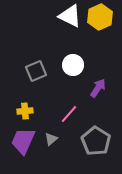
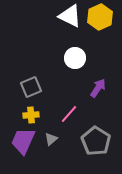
white circle: moved 2 px right, 7 px up
gray square: moved 5 px left, 16 px down
yellow cross: moved 6 px right, 4 px down
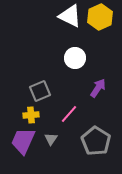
gray square: moved 9 px right, 4 px down
gray triangle: rotated 16 degrees counterclockwise
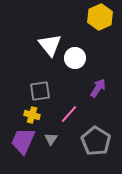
white triangle: moved 20 px left, 29 px down; rotated 25 degrees clockwise
gray square: rotated 15 degrees clockwise
yellow cross: moved 1 px right; rotated 21 degrees clockwise
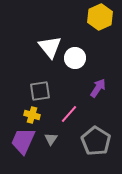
white triangle: moved 2 px down
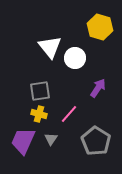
yellow hexagon: moved 10 px down; rotated 20 degrees counterclockwise
yellow cross: moved 7 px right, 1 px up
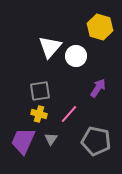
white triangle: rotated 20 degrees clockwise
white circle: moved 1 px right, 2 px up
gray pentagon: rotated 20 degrees counterclockwise
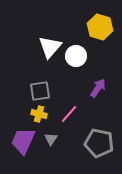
gray pentagon: moved 3 px right, 2 px down
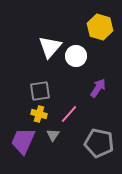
gray triangle: moved 2 px right, 4 px up
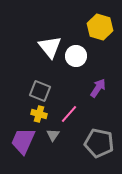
white triangle: rotated 20 degrees counterclockwise
gray square: rotated 30 degrees clockwise
